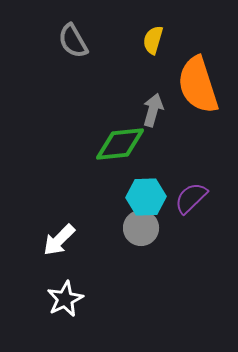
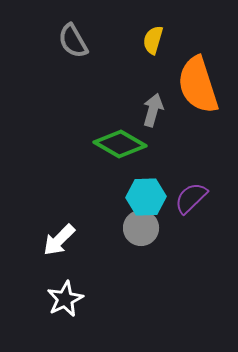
green diamond: rotated 36 degrees clockwise
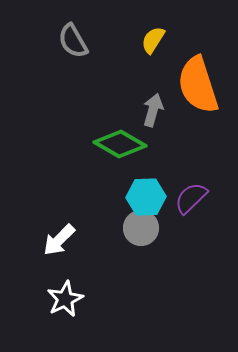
yellow semicircle: rotated 16 degrees clockwise
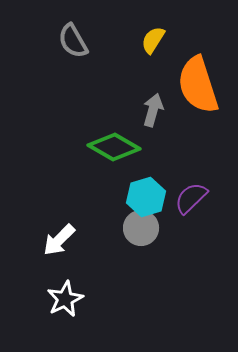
green diamond: moved 6 px left, 3 px down
cyan hexagon: rotated 15 degrees counterclockwise
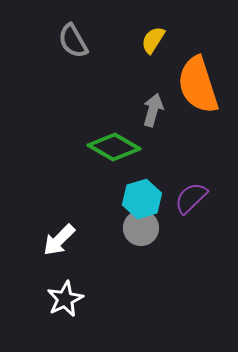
cyan hexagon: moved 4 px left, 2 px down
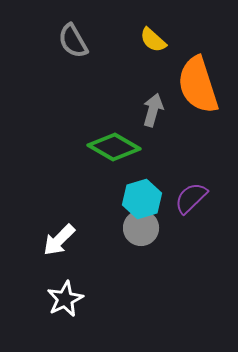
yellow semicircle: rotated 80 degrees counterclockwise
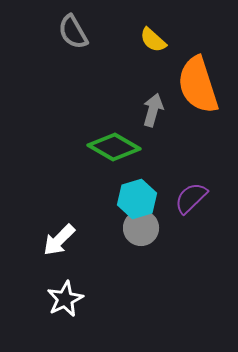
gray semicircle: moved 9 px up
cyan hexagon: moved 5 px left
